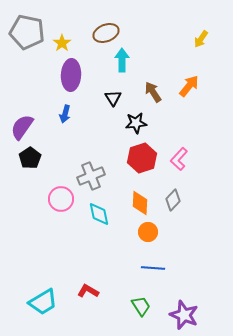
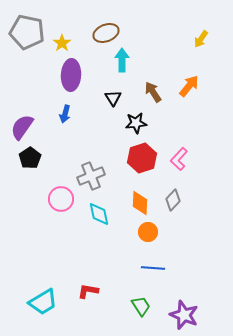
red L-shape: rotated 20 degrees counterclockwise
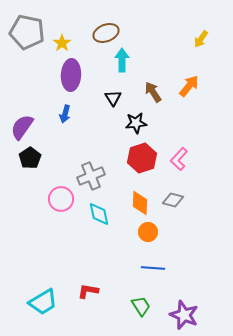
gray diamond: rotated 60 degrees clockwise
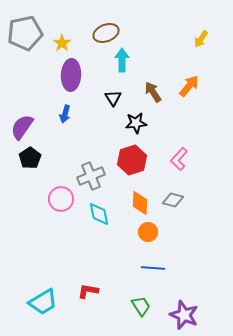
gray pentagon: moved 2 px left, 1 px down; rotated 24 degrees counterclockwise
red hexagon: moved 10 px left, 2 px down
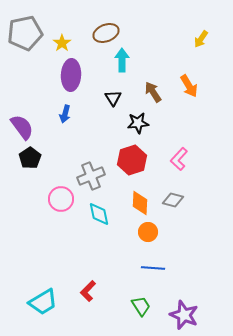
orange arrow: rotated 110 degrees clockwise
black star: moved 2 px right
purple semicircle: rotated 108 degrees clockwise
red L-shape: rotated 55 degrees counterclockwise
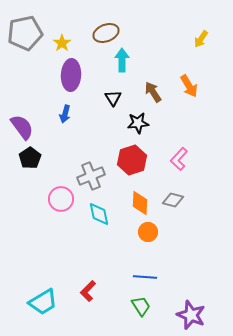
blue line: moved 8 px left, 9 px down
purple star: moved 7 px right
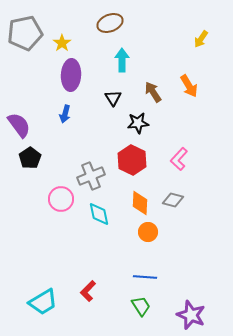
brown ellipse: moved 4 px right, 10 px up
purple semicircle: moved 3 px left, 2 px up
red hexagon: rotated 16 degrees counterclockwise
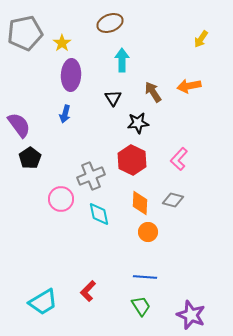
orange arrow: rotated 110 degrees clockwise
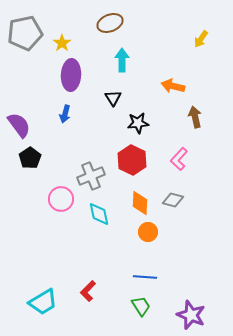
orange arrow: moved 16 px left; rotated 25 degrees clockwise
brown arrow: moved 42 px right, 25 px down; rotated 20 degrees clockwise
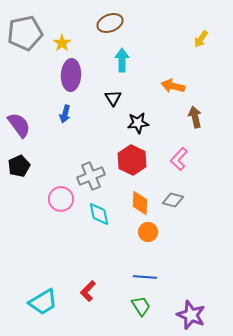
black pentagon: moved 11 px left, 8 px down; rotated 10 degrees clockwise
